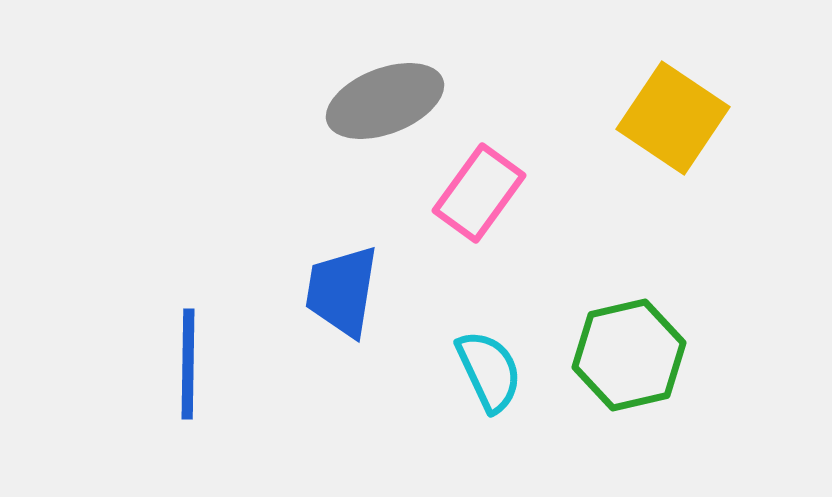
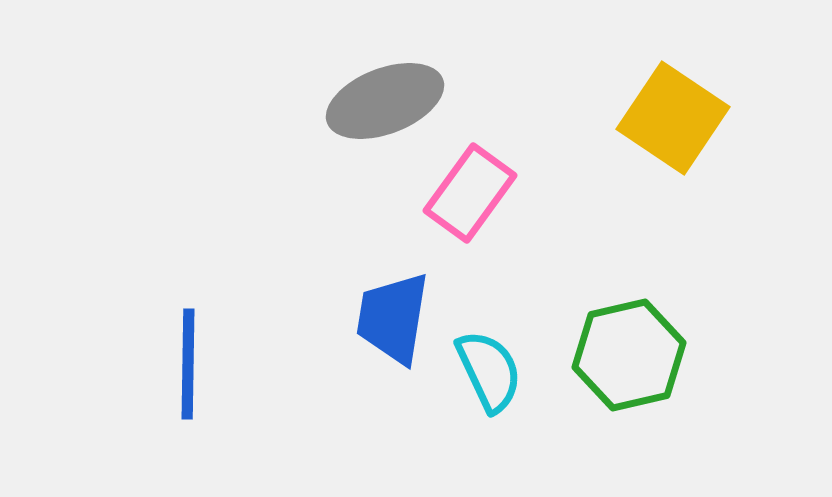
pink rectangle: moved 9 px left
blue trapezoid: moved 51 px right, 27 px down
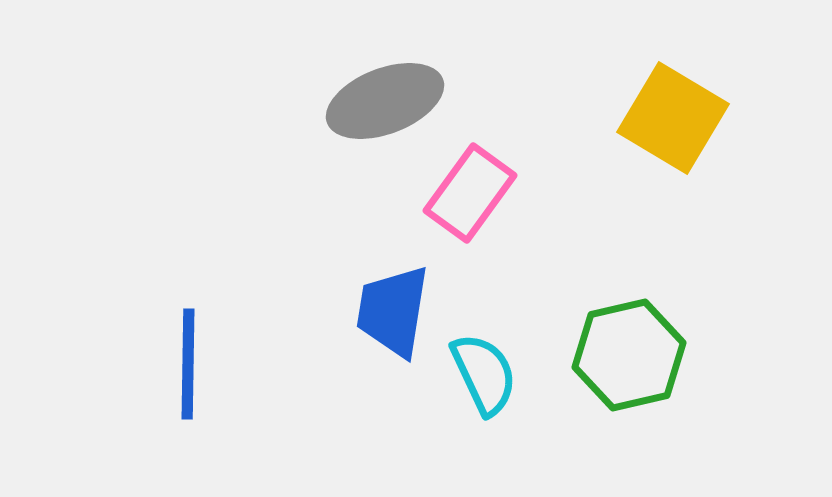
yellow square: rotated 3 degrees counterclockwise
blue trapezoid: moved 7 px up
cyan semicircle: moved 5 px left, 3 px down
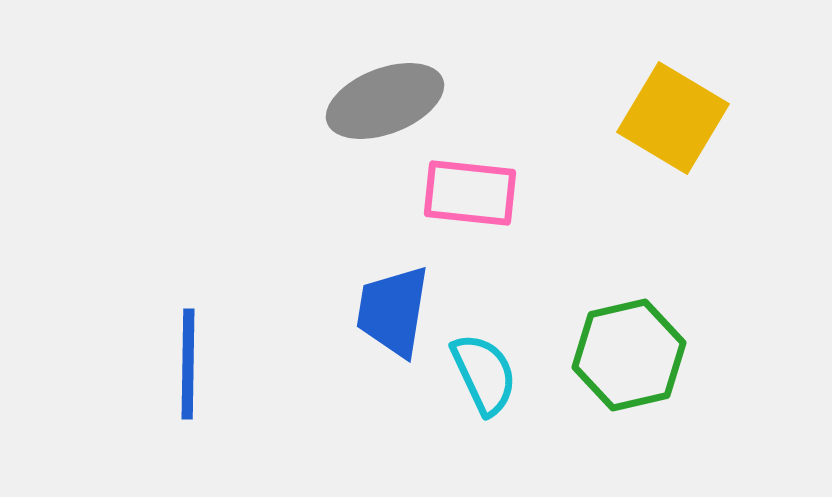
pink rectangle: rotated 60 degrees clockwise
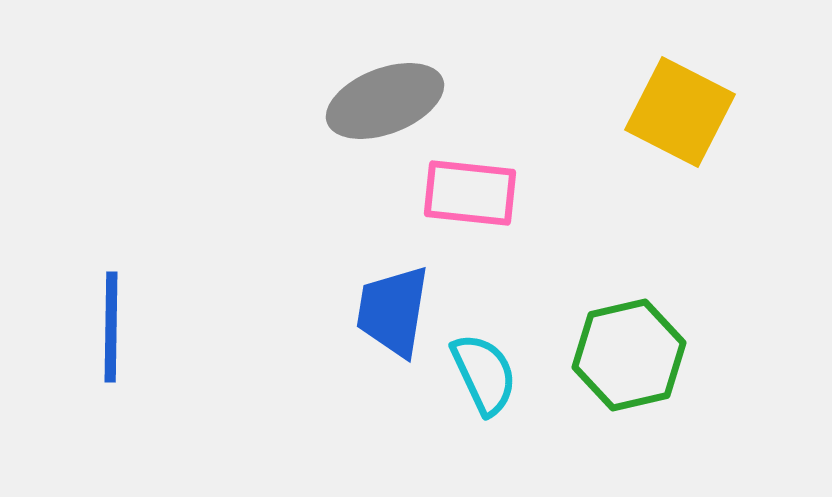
yellow square: moved 7 px right, 6 px up; rotated 4 degrees counterclockwise
blue line: moved 77 px left, 37 px up
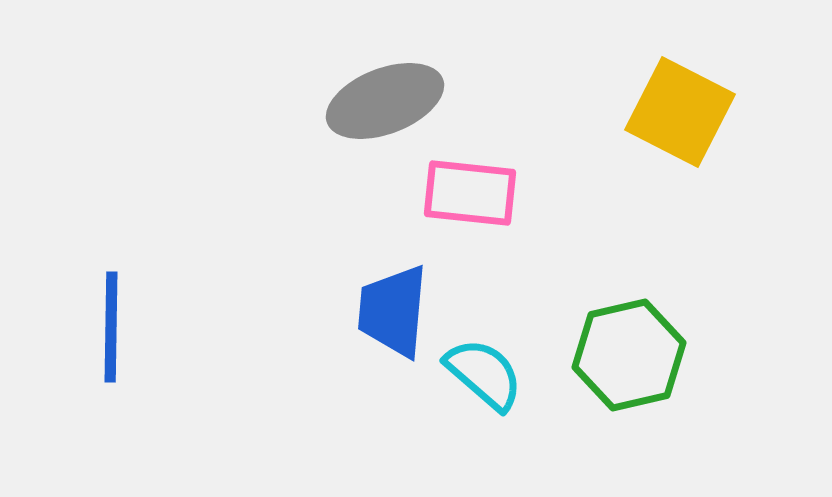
blue trapezoid: rotated 4 degrees counterclockwise
cyan semicircle: rotated 24 degrees counterclockwise
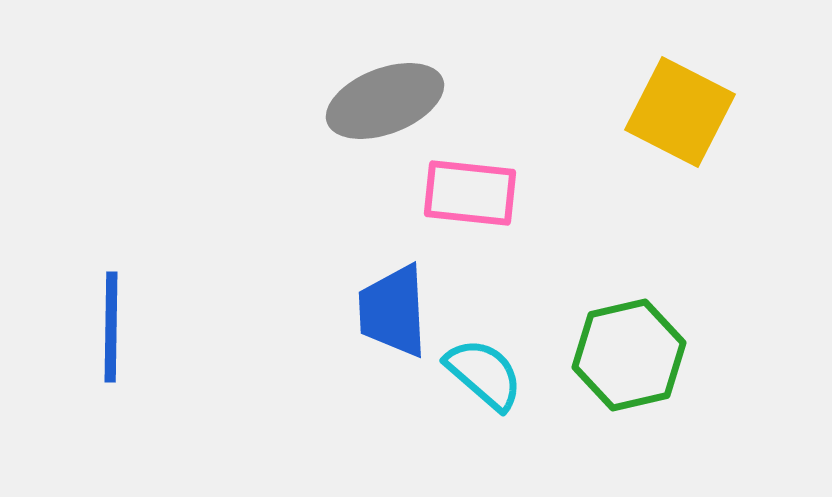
blue trapezoid: rotated 8 degrees counterclockwise
